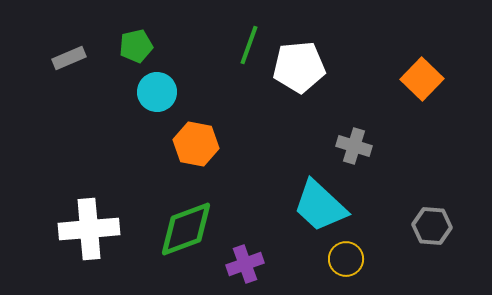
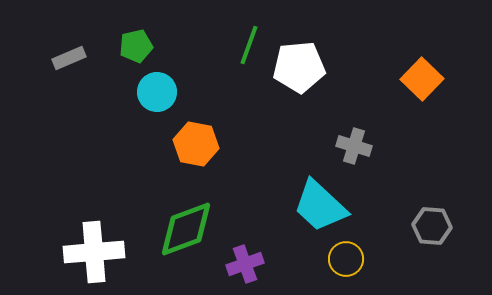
white cross: moved 5 px right, 23 px down
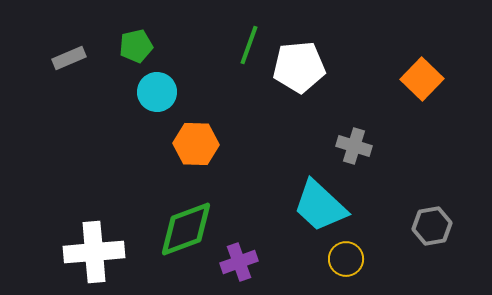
orange hexagon: rotated 9 degrees counterclockwise
gray hexagon: rotated 15 degrees counterclockwise
purple cross: moved 6 px left, 2 px up
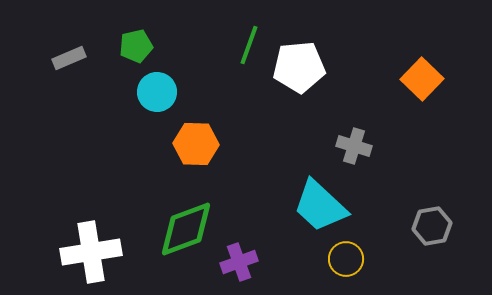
white cross: moved 3 px left; rotated 4 degrees counterclockwise
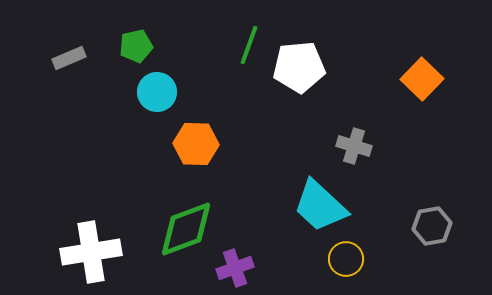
purple cross: moved 4 px left, 6 px down
